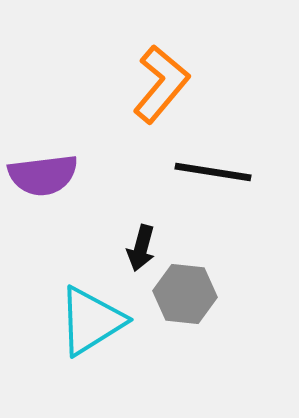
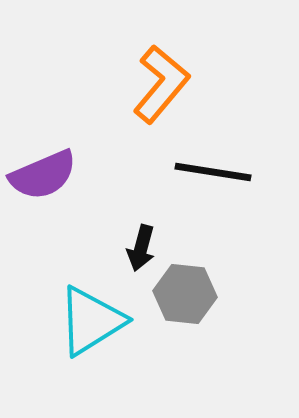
purple semicircle: rotated 16 degrees counterclockwise
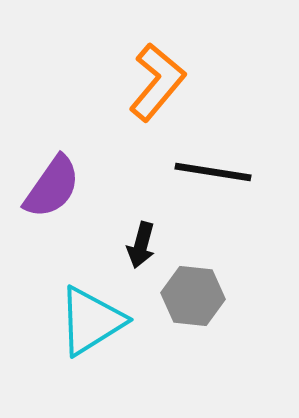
orange L-shape: moved 4 px left, 2 px up
purple semicircle: moved 9 px right, 12 px down; rotated 32 degrees counterclockwise
black arrow: moved 3 px up
gray hexagon: moved 8 px right, 2 px down
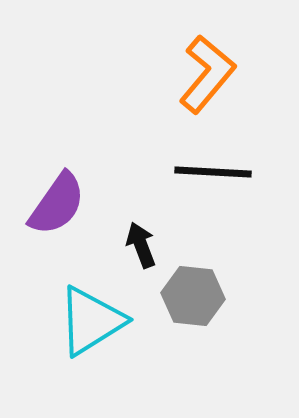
orange L-shape: moved 50 px right, 8 px up
black line: rotated 6 degrees counterclockwise
purple semicircle: moved 5 px right, 17 px down
black arrow: rotated 144 degrees clockwise
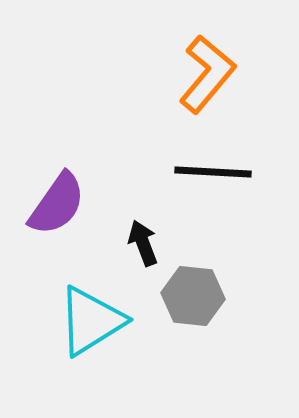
black arrow: moved 2 px right, 2 px up
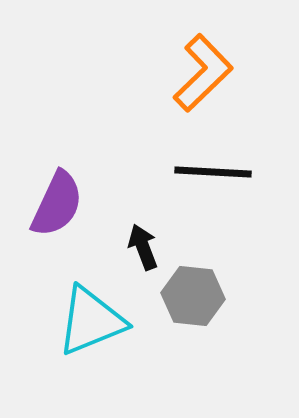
orange L-shape: moved 4 px left, 1 px up; rotated 6 degrees clockwise
purple semicircle: rotated 10 degrees counterclockwise
black arrow: moved 4 px down
cyan triangle: rotated 10 degrees clockwise
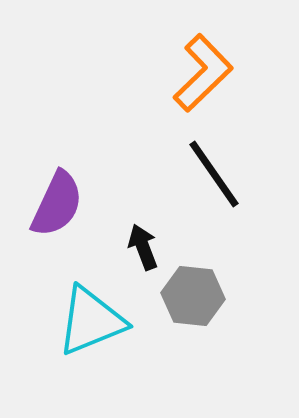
black line: moved 1 px right, 2 px down; rotated 52 degrees clockwise
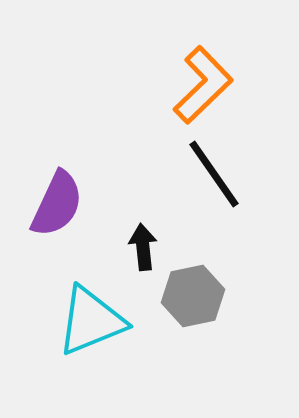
orange L-shape: moved 12 px down
black arrow: rotated 15 degrees clockwise
gray hexagon: rotated 18 degrees counterclockwise
